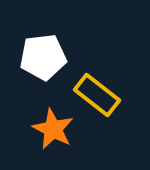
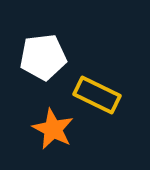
yellow rectangle: rotated 12 degrees counterclockwise
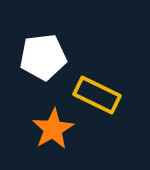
orange star: rotated 15 degrees clockwise
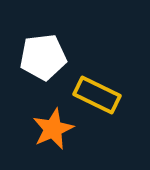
orange star: rotated 6 degrees clockwise
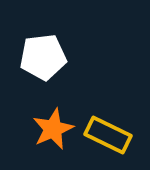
yellow rectangle: moved 11 px right, 40 px down
